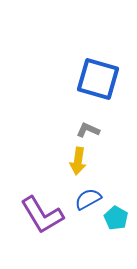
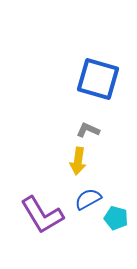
cyan pentagon: rotated 15 degrees counterclockwise
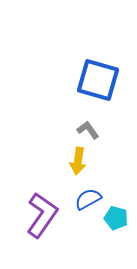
blue square: moved 1 px down
gray L-shape: rotated 30 degrees clockwise
purple L-shape: rotated 114 degrees counterclockwise
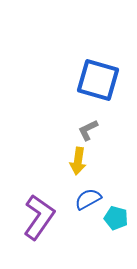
gray L-shape: rotated 80 degrees counterclockwise
purple L-shape: moved 3 px left, 2 px down
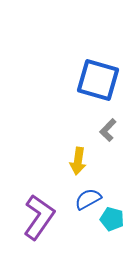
gray L-shape: moved 20 px right; rotated 20 degrees counterclockwise
cyan pentagon: moved 4 px left, 1 px down
